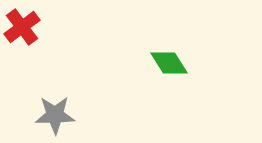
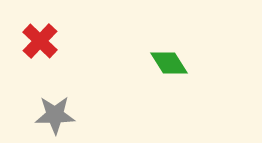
red cross: moved 18 px right, 14 px down; rotated 9 degrees counterclockwise
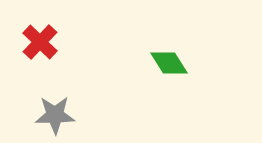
red cross: moved 1 px down
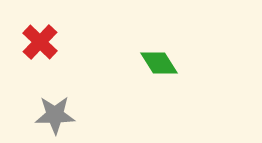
green diamond: moved 10 px left
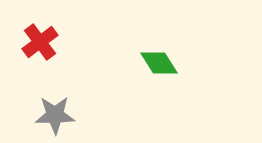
red cross: rotated 9 degrees clockwise
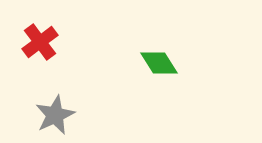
gray star: rotated 24 degrees counterclockwise
